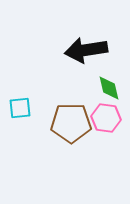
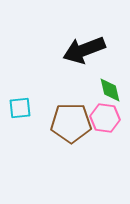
black arrow: moved 2 px left; rotated 12 degrees counterclockwise
green diamond: moved 1 px right, 2 px down
pink hexagon: moved 1 px left
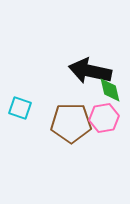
black arrow: moved 6 px right, 21 px down; rotated 33 degrees clockwise
cyan square: rotated 25 degrees clockwise
pink hexagon: moved 1 px left; rotated 16 degrees counterclockwise
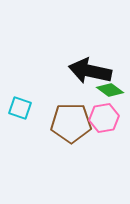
green diamond: rotated 40 degrees counterclockwise
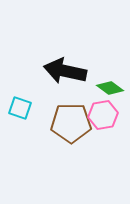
black arrow: moved 25 px left
green diamond: moved 2 px up
pink hexagon: moved 1 px left, 3 px up
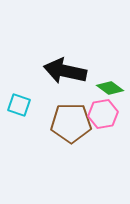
cyan square: moved 1 px left, 3 px up
pink hexagon: moved 1 px up
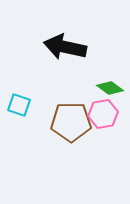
black arrow: moved 24 px up
brown pentagon: moved 1 px up
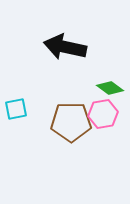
cyan square: moved 3 px left, 4 px down; rotated 30 degrees counterclockwise
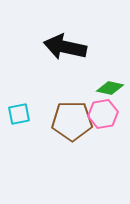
green diamond: rotated 24 degrees counterclockwise
cyan square: moved 3 px right, 5 px down
brown pentagon: moved 1 px right, 1 px up
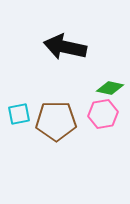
brown pentagon: moved 16 px left
